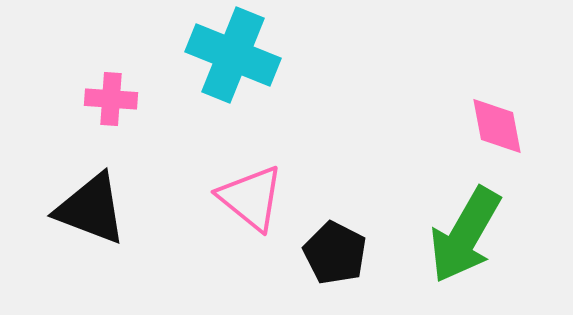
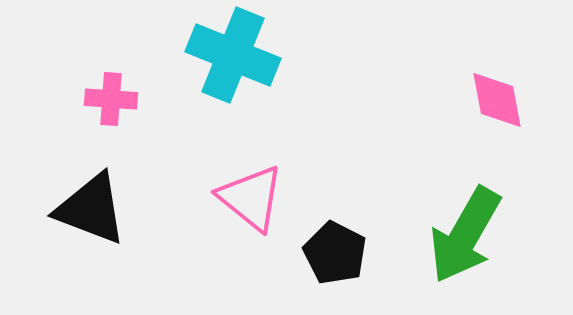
pink diamond: moved 26 px up
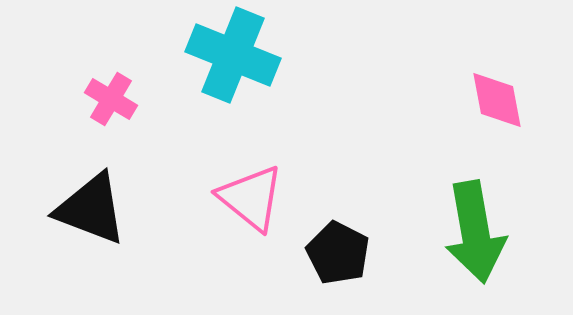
pink cross: rotated 27 degrees clockwise
green arrow: moved 10 px right, 3 px up; rotated 40 degrees counterclockwise
black pentagon: moved 3 px right
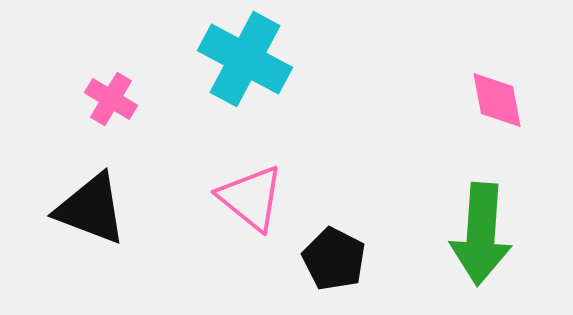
cyan cross: moved 12 px right, 4 px down; rotated 6 degrees clockwise
green arrow: moved 6 px right, 2 px down; rotated 14 degrees clockwise
black pentagon: moved 4 px left, 6 px down
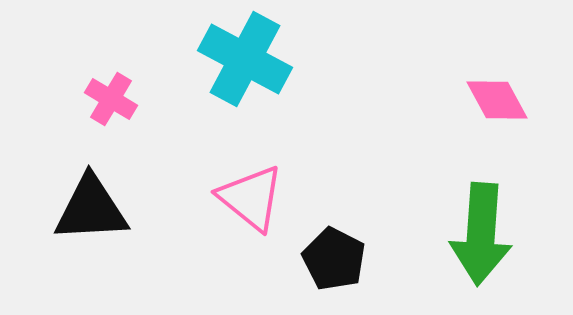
pink diamond: rotated 18 degrees counterclockwise
black triangle: rotated 24 degrees counterclockwise
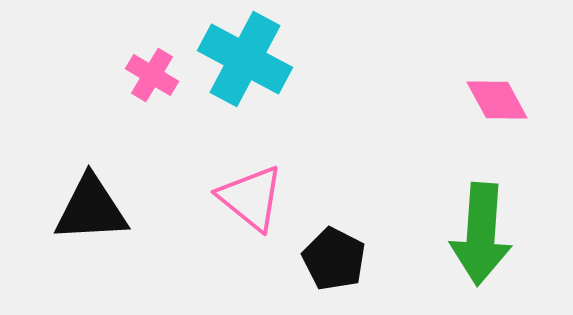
pink cross: moved 41 px right, 24 px up
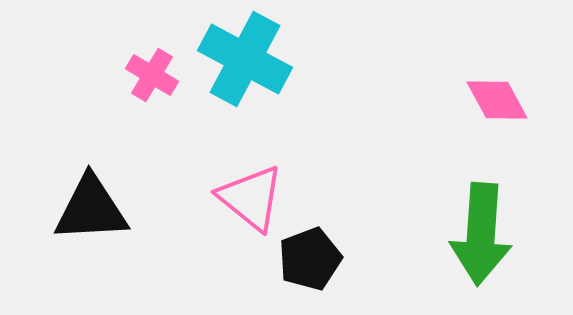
black pentagon: moved 24 px left; rotated 24 degrees clockwise
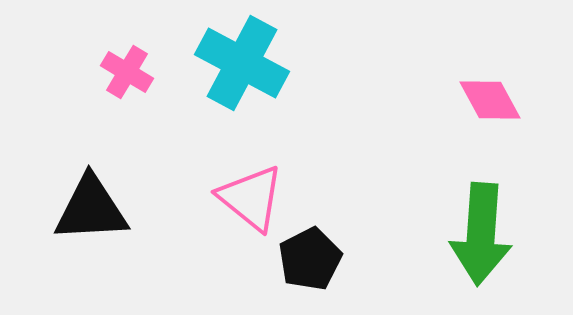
cyan cross: moved 3 px left, 4 px down
pink cross: moved 25 px left, 3 px up
pink diamond: moved 7 px left
black pentagon: rotated 6 degrees counterclockwise
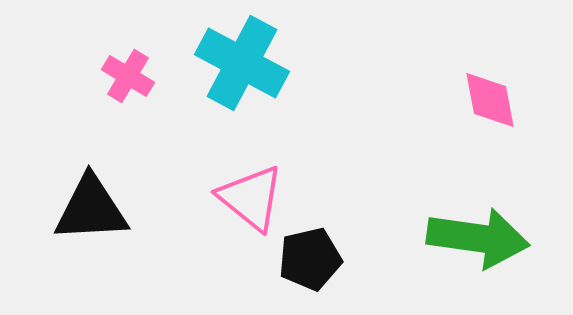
pink cross: moved 1 px right, 4 px down
pink diamond: rotated 18 degrees clockwise
green arrow: moved 3 px left, 4 px down; rotated 86 degrees counterclockwise
black pentagon: rotated 14 degrees clockwise
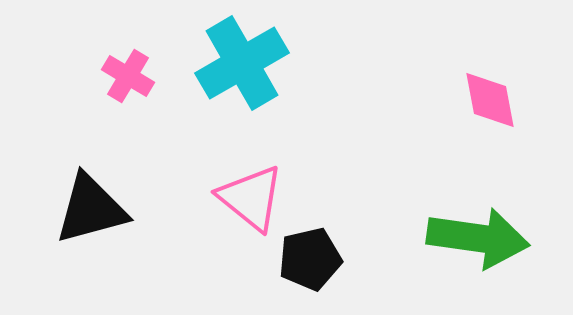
cyan cross: rotated 32 degrees clockwise
black triangle: rotated 12 degrees counterclockwise
